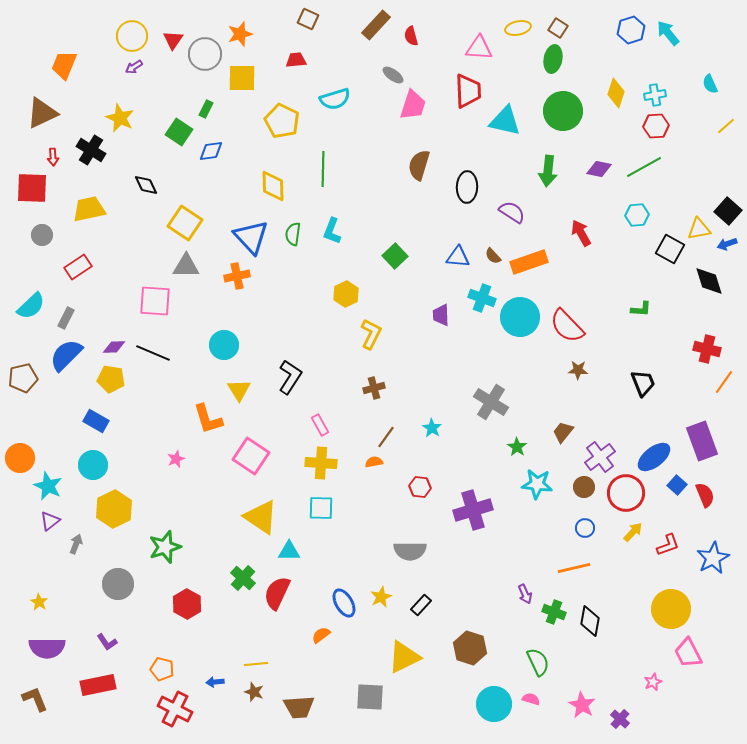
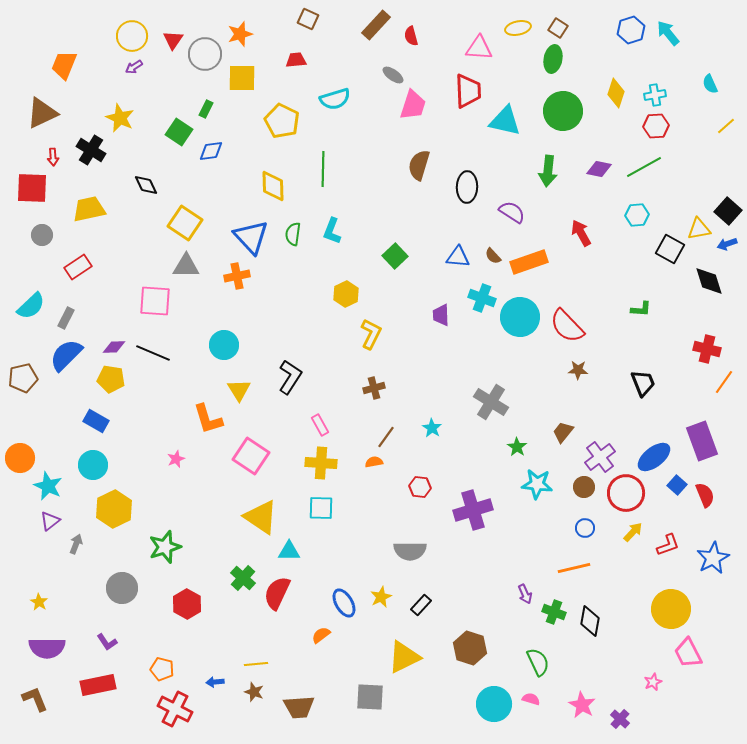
gray circle at (118, 584): moved 4 px right, 4 px down
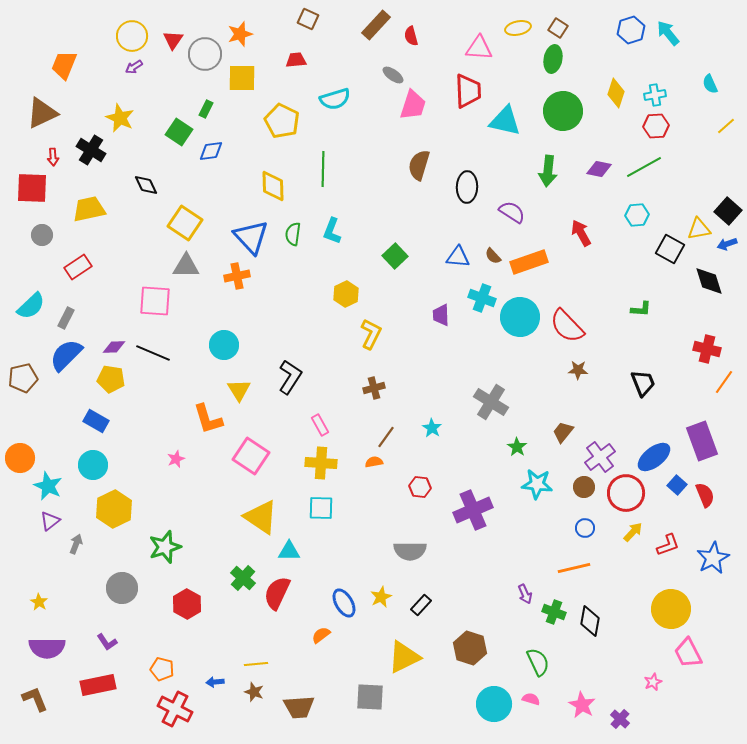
purple cross at (473, 510): rotated 6 degrees counterclockwise
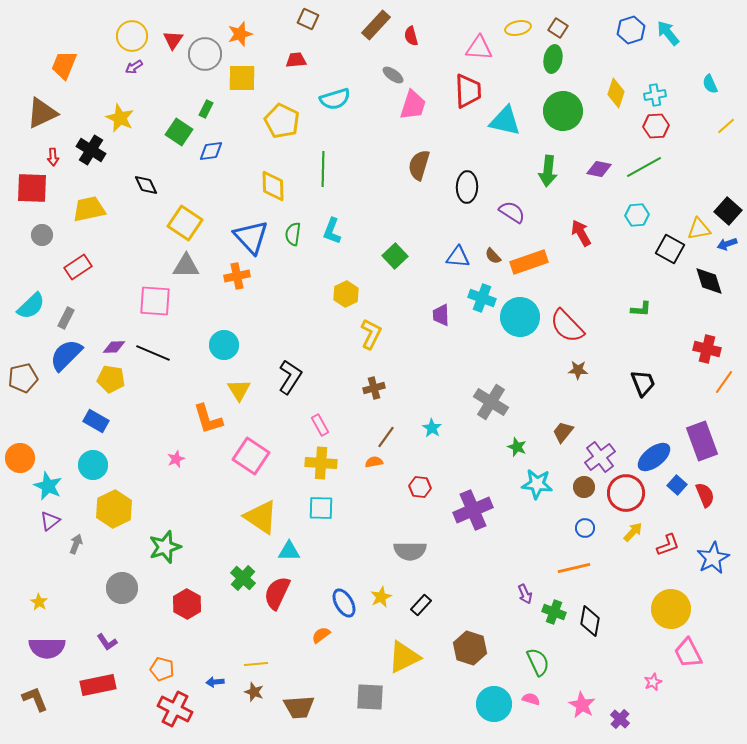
green star at (517, 447): rotated 12 degrees counterclockwise
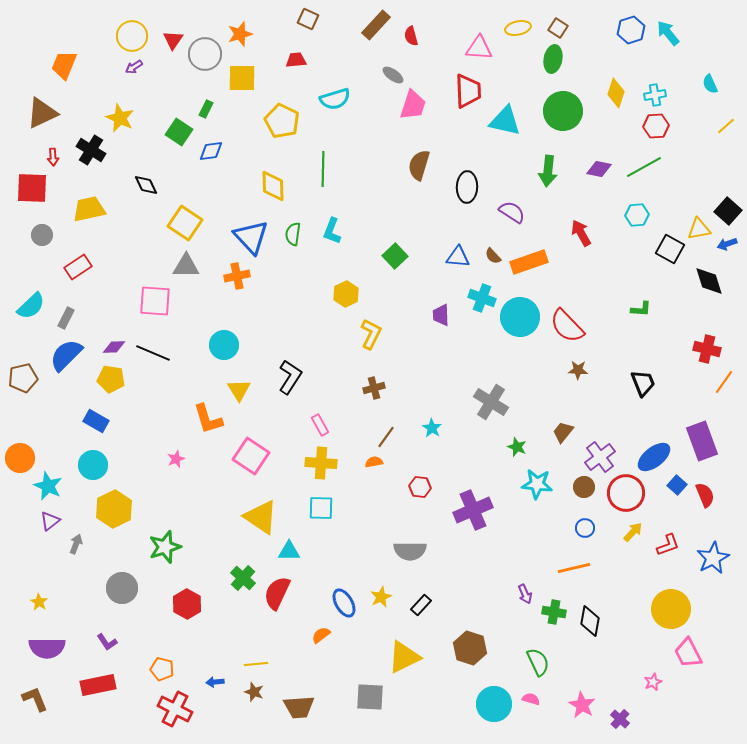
green cross at (554, 612): rotated 10 degrees counterclockwise
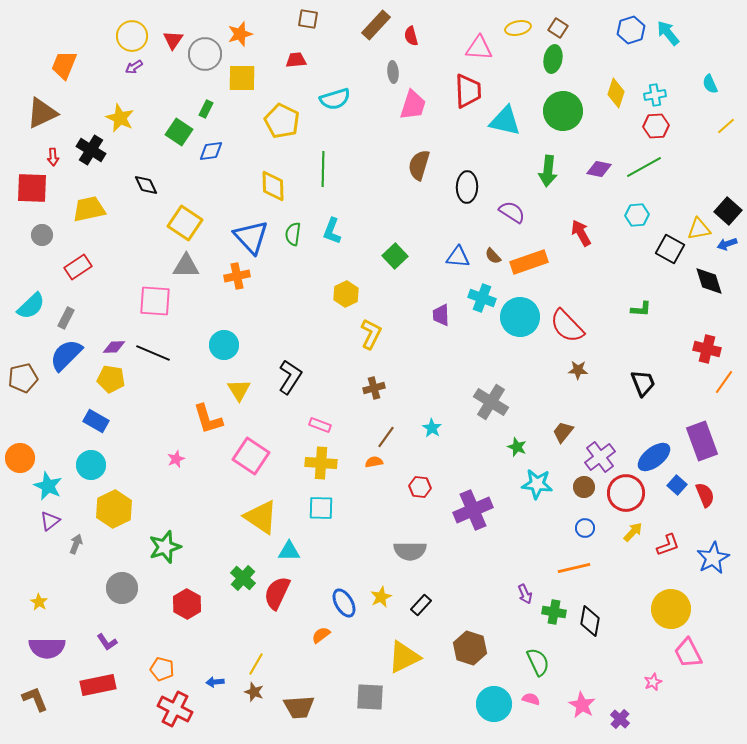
brown square at (308, 19): rotated 15 degrees counterclockwise
gray ellipse at (393, 75): moved 3 px up; rotated 50 degrees clockwise
pink rectangle at (320, 425): rotated 40 degrees counterclockwise
cyan circle at (93, 465): moved 2 px left
yellow line at (256, 664): rotated 55 degrees counterclockwise
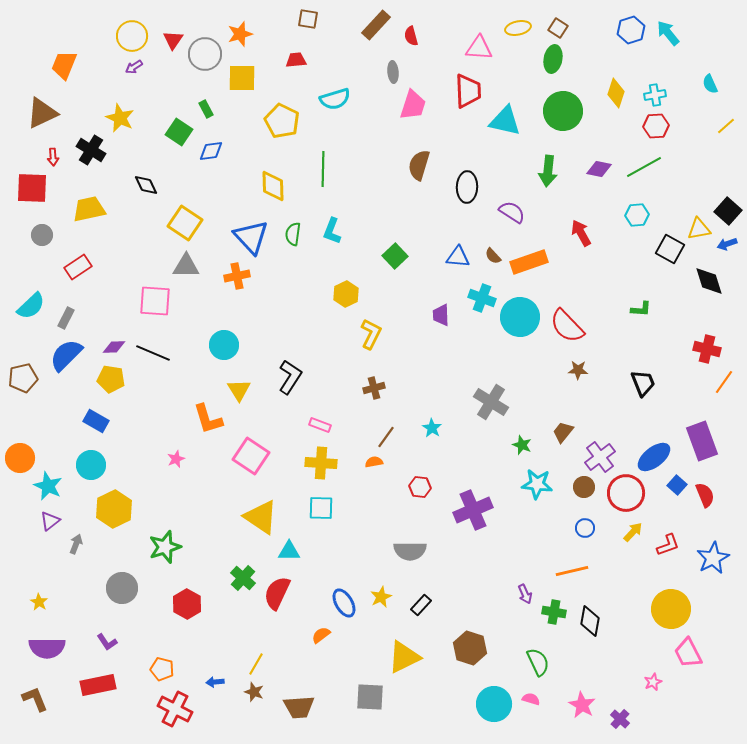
green rectangle at (206, 109): rotated 54 degrees counterclockwise
green star at (517, 447): moved 5 px right, 2 px up
orange line at (574, 568): moved 2 px left, 3 px down
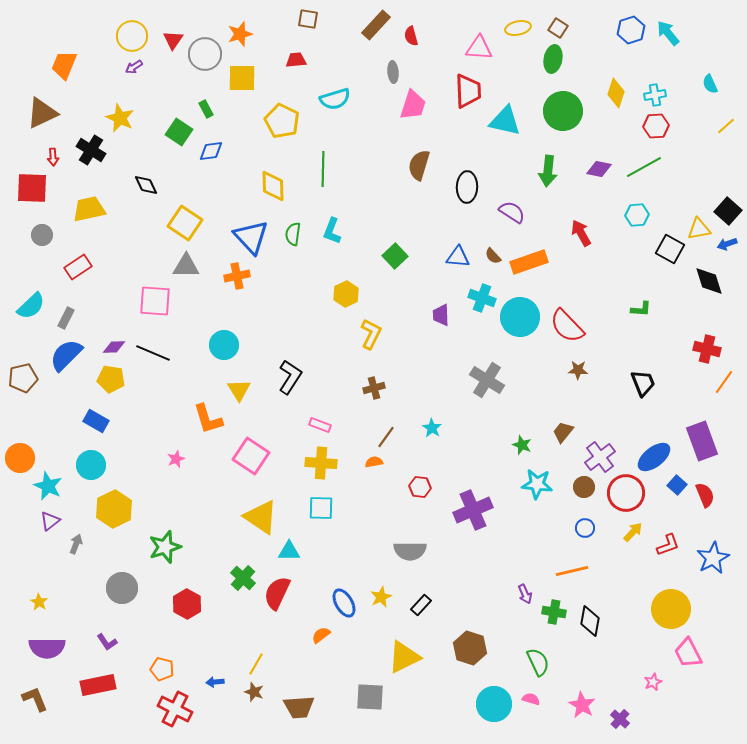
gray cross at (491, 402): moved 4 px left, 22 px up
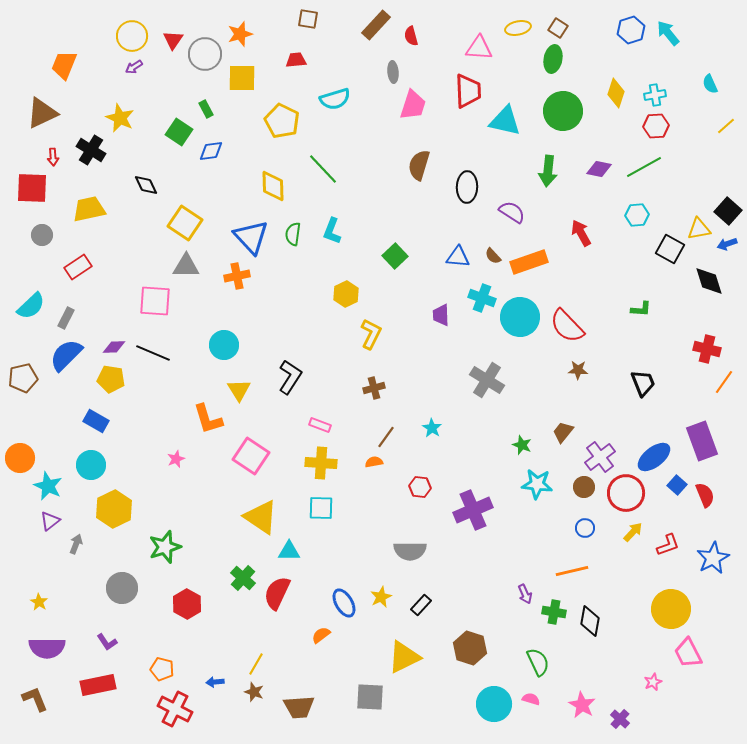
green line at (323, 169): rotated 44 degrees counterclockwise
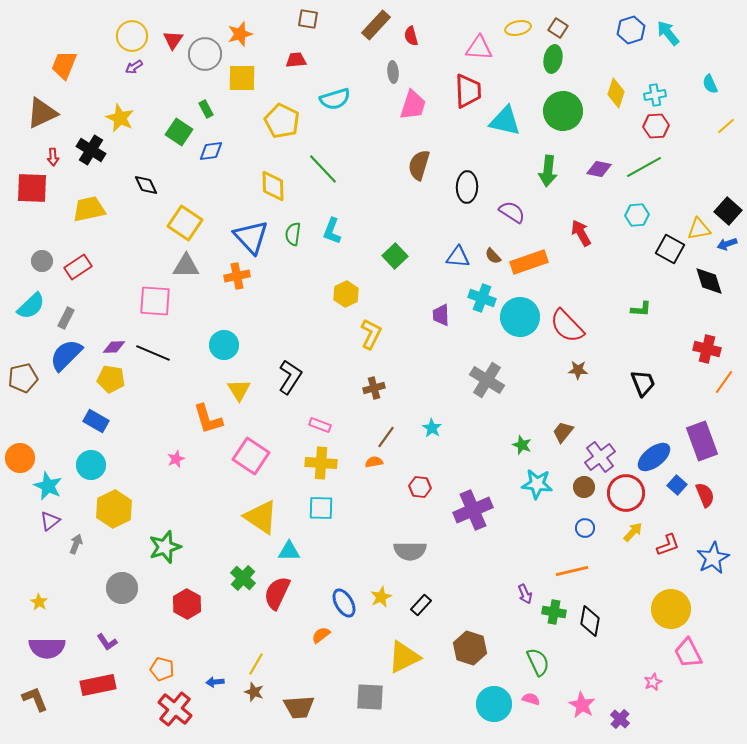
gray circle at (42, 235): moved 26 px down
red cross at (175, 709): rotated 12 degrees clockwise
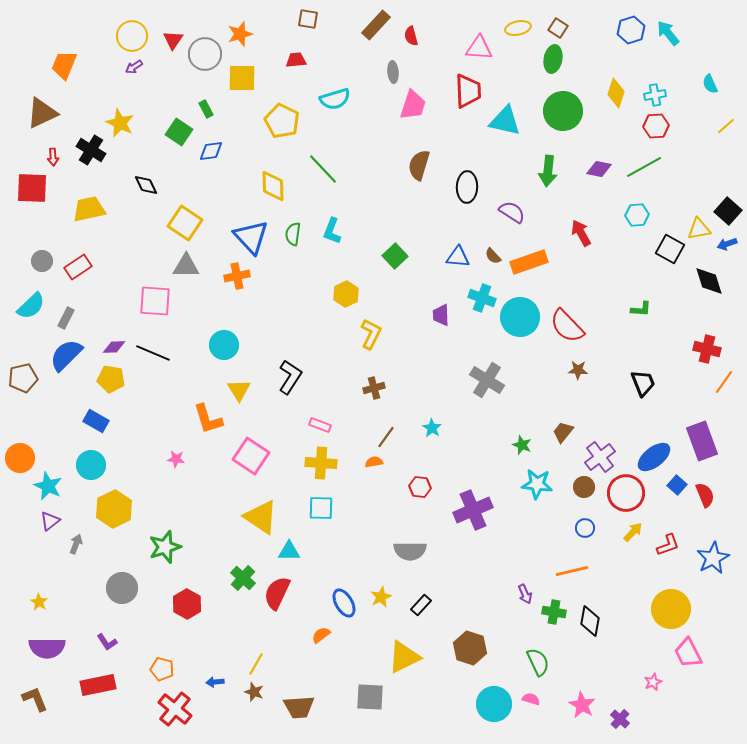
yellow star at (120, 118): moved 5 px down
pink star at (176, 459): rotated 30 degrees clockwise
